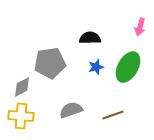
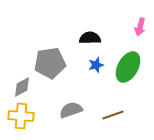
blue star: moved 2 px up
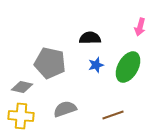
gray pentagon: rotated 20 degrees clockwise
gray diamond: rotated 40 degrees clockwise
gray semicircle: moved 6 px left, 1 px up
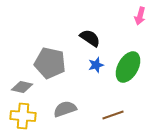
pink arrow: moved 11 px up
black semicircle: rotated 35 degrees clockwise
yellow cross: moved 2 px right
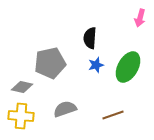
pink arrow: moved 2 px down
black semicircle: rotated 120 degrees counterclockwise
gray pentagon: rotated 24 degrees counterclockwise
yellow cross: moved 2 px left
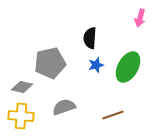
gray semicircle: moved 1 px left, 2 px up
